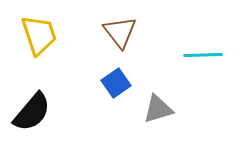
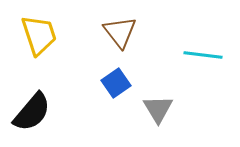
cyan line: rotated 9 degrees clockwise
gray triangle: rotated 44 degrees counterclockwise
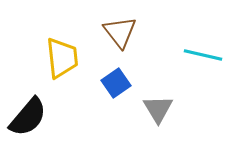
yellow trapezoid: moved 23 px right, 23 px down; rotated 12 degrees clockwise
cyan line: rotated 6 degrees clockwise
black semicircle: moved 4 px left, 5 px down
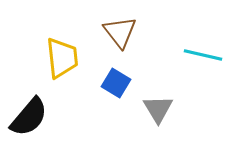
blue square: rotated 24 degrees counterclockwise
black semicircle: moved 1 px right
